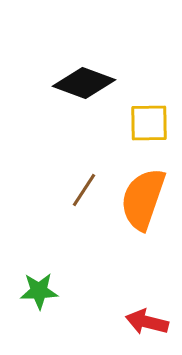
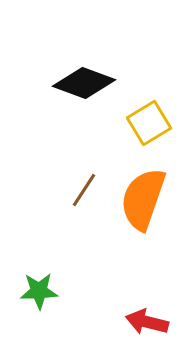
yellow square: rotated 30 degrees counterclockwise
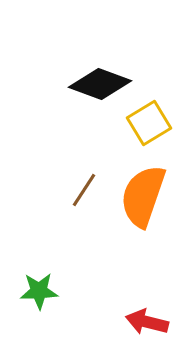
black diamond: moved 16 px right, 1 px down
orange semicircle: moved 3 px up
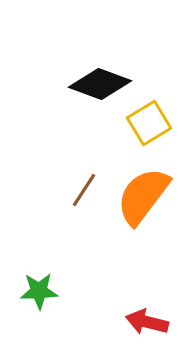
orange semicircle: rotated 18 degrees clockwise
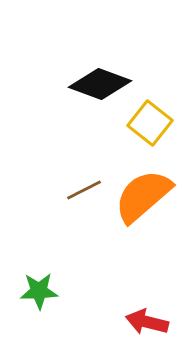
yellow square: moved 1 px right; rotated 21 degrees counterclockwise
brown line: rotated 30 degrees clockwise
orange semicircle: rotated 12 degrees clockwise
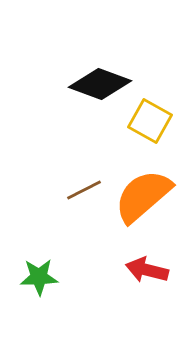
yellow square: moved 2 px up; rotated 9 degrees counterclockwise
green star: moved 14 px up
red arrow: moved 52 px up
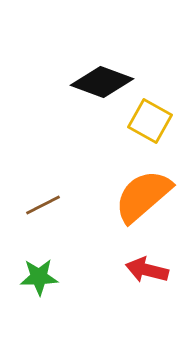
black diamond: moved 2 px right, 2 px up
brown line: moved 41 px left, 15 px down
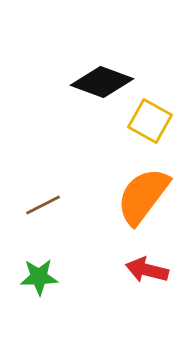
orange semicircle: rotated 12 degrees counterclockwise
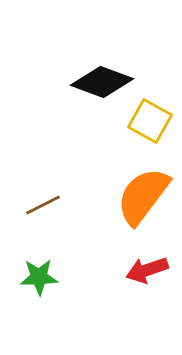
red arrow: rotated 33 degrees counterclockwise
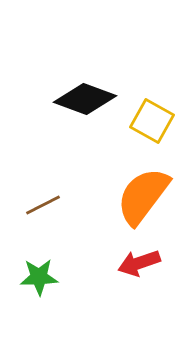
black diamond: moved 17 px left, 17 px down
yellow square: moved 2 px right
red arrow: moved 8 px left, 7 px up
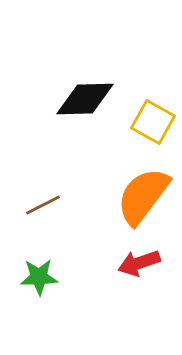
black diamond: rotated 22 degrees counterclockwise
yellow square: moved 1 px right, 1 px down
